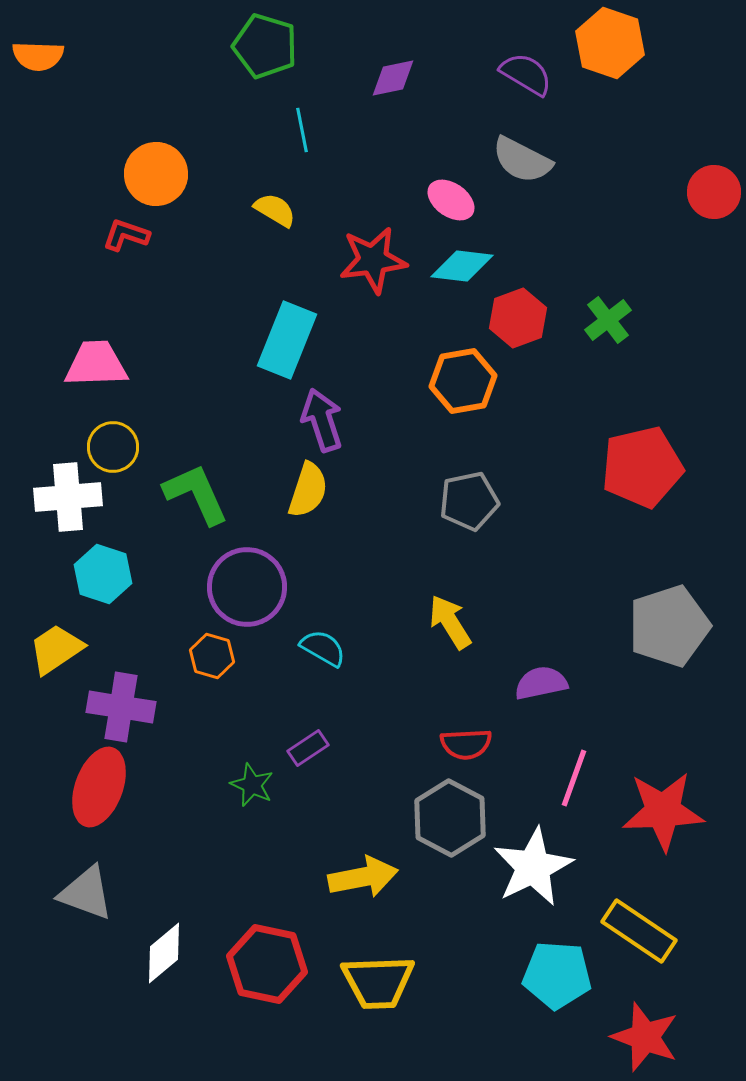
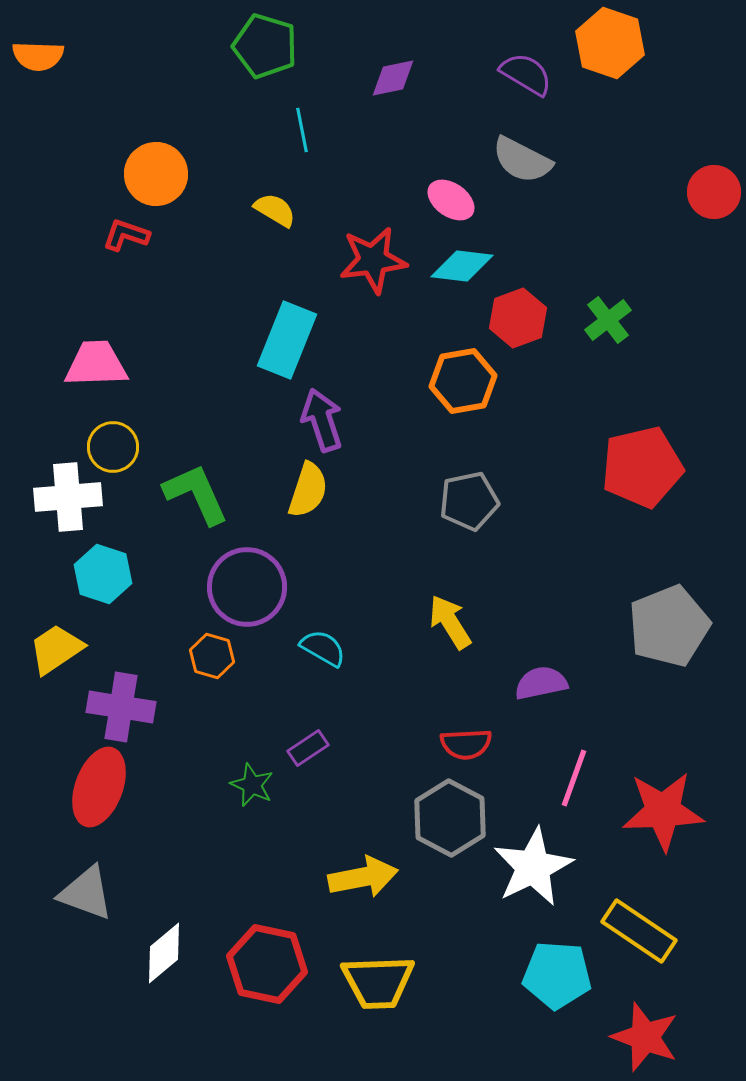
gray pentagon at (669, 626): rotated 4 degrees counterclockwise
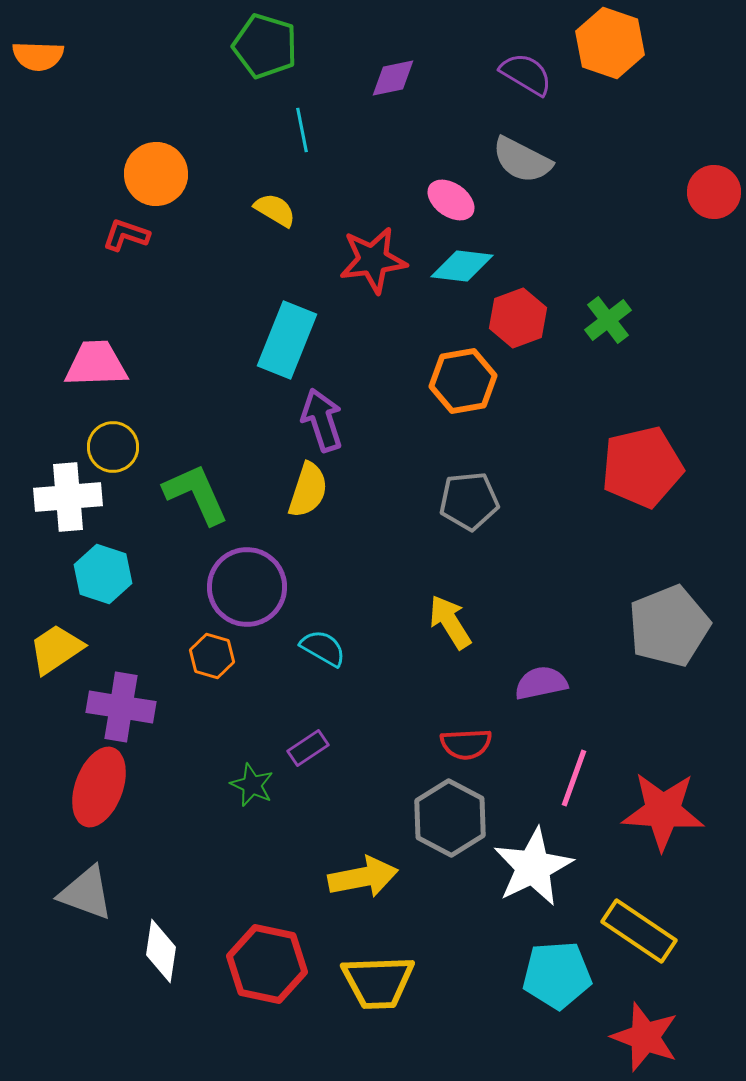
gray pentagon at (469, 501): rotated 6 degrees clockwise
red star at (663, 811): rotated 6 degrees clockwise
white diamond at (164, 953): moved 3 px left, 2 px up; rotated 42 degrees counterclockwise
cyan pentagon at (557, 975): rotated 8 degrees counterclockwise
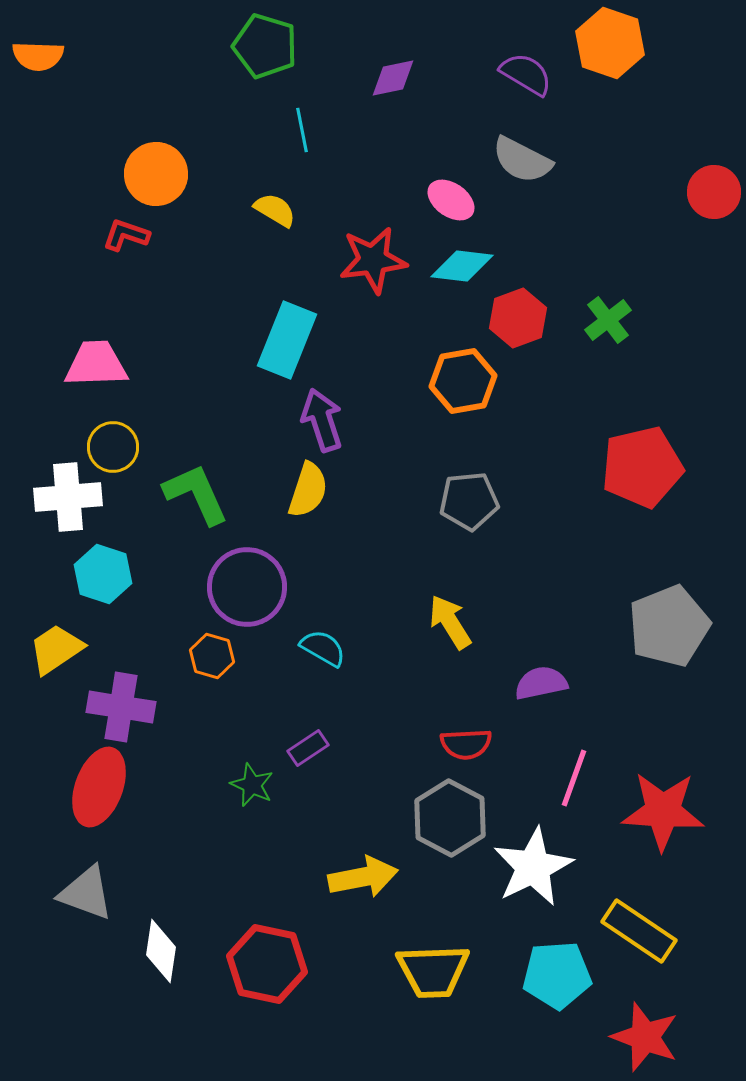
yellow trapezoid at (378, 982): moved 55 px right, 11 px up
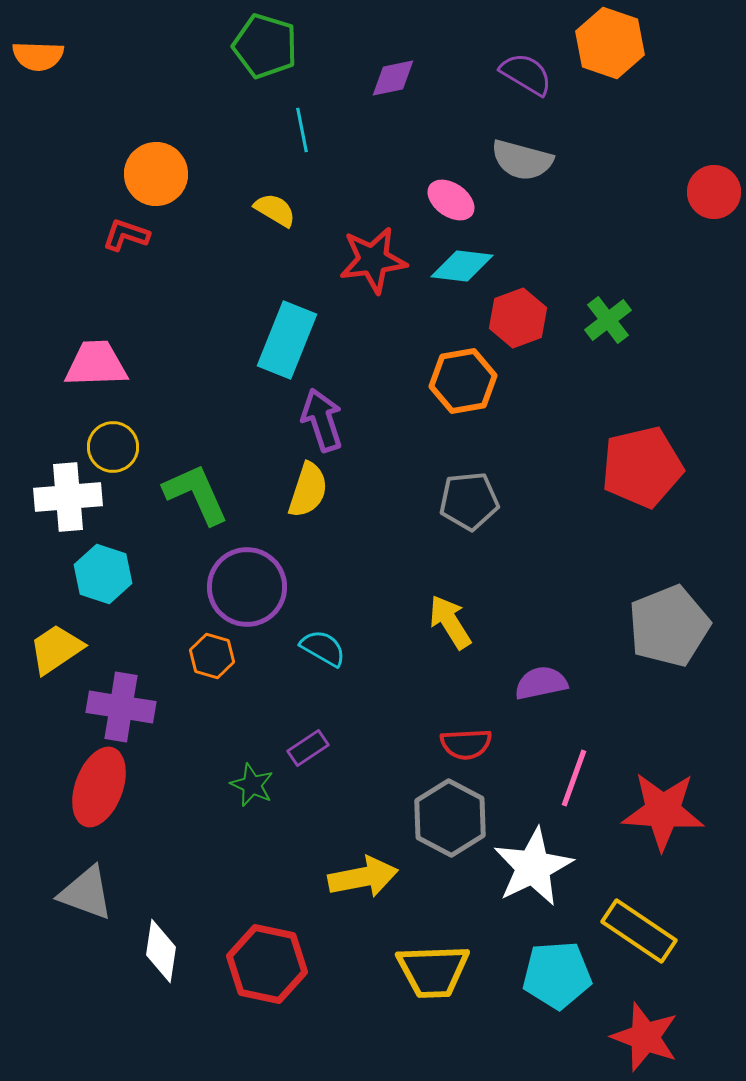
gray semicircle at (522, 160): rotated 12 degrees counterclockwise
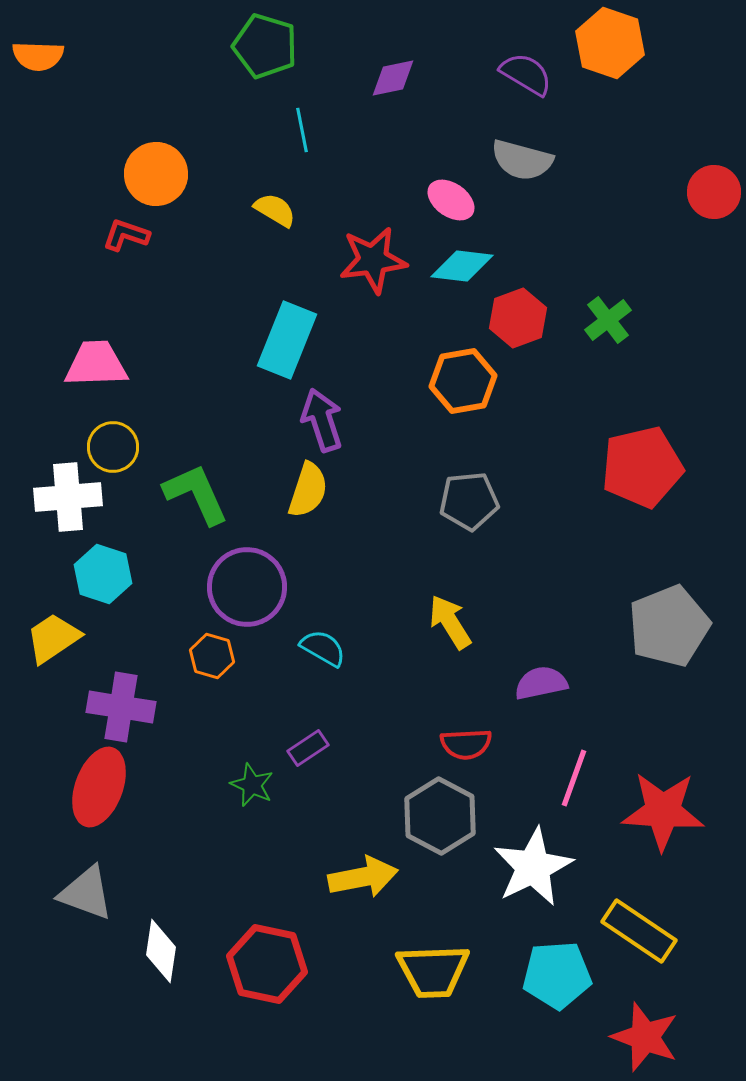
yellow trapezoid at (56, 649): moved 3 px left, 11 px up
gray hexagon at (450, 818): moved 10 px left, 2 px up
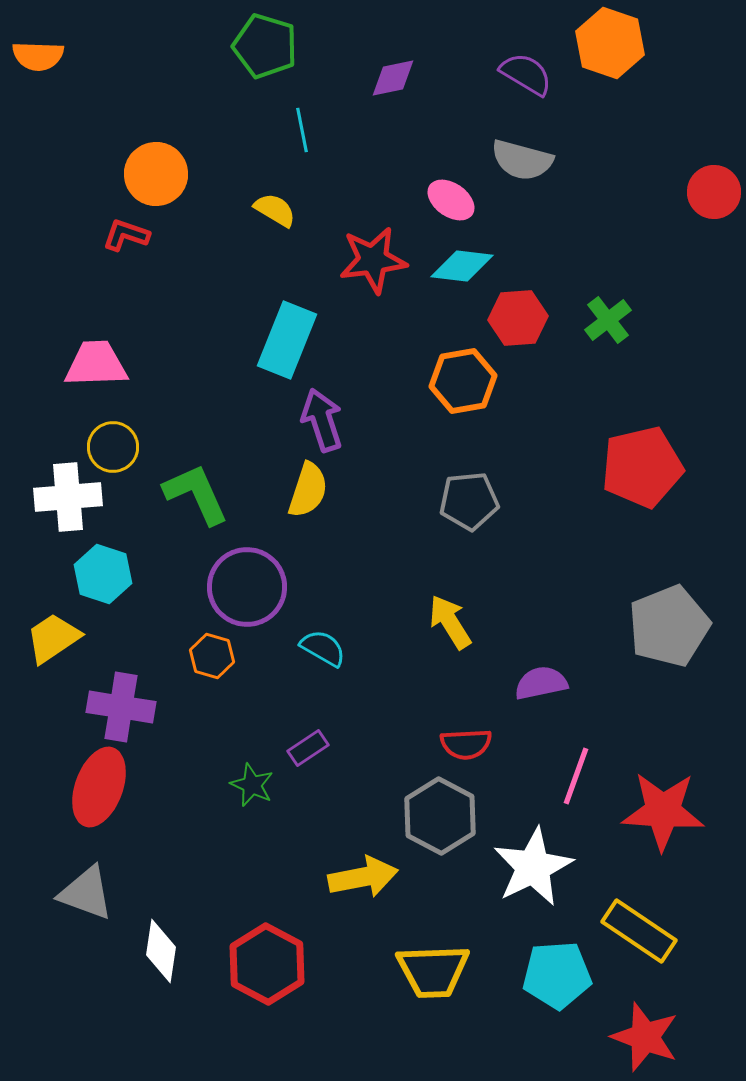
red hexagon at (518, 318): rotated 16 degrees clockwise
pink line at (574, 778): moved 2 px right, 2 px up
red hexagon at (267, 964): rotated 16 degrees clockwise
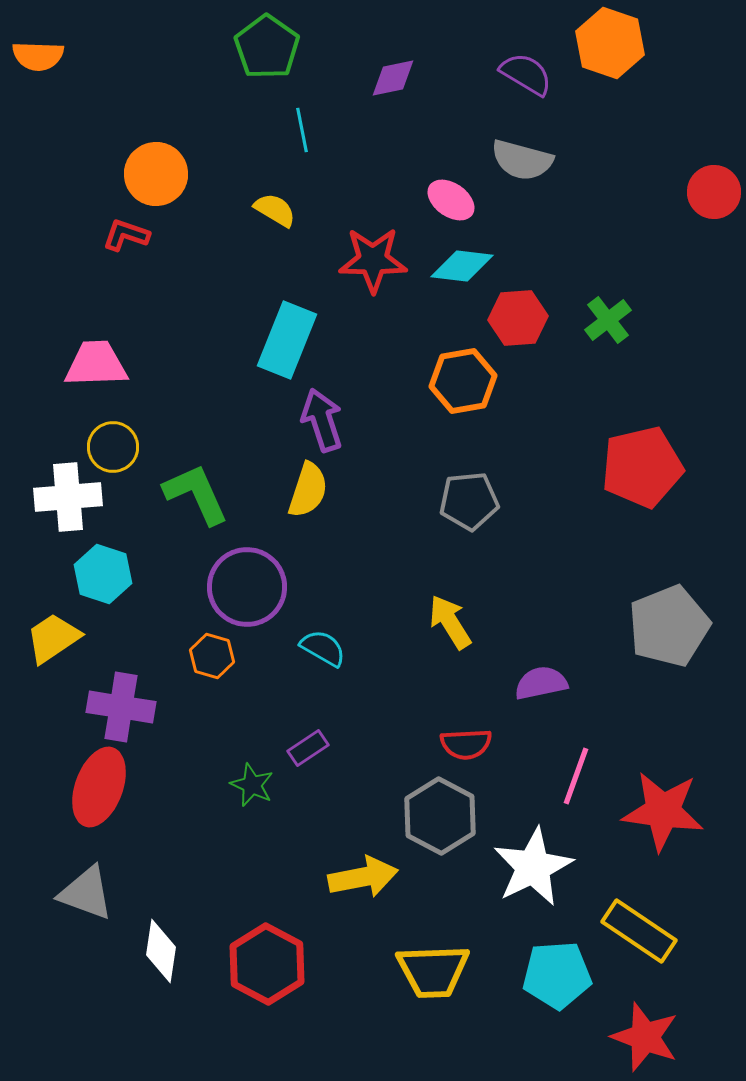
green pentagon at (265, 46): moved 2 px right, 1 px down; rotated 18 degrees clockwise
red star at (373, 260): rotated 8 degrees clockwise
red star at (663, 811): rotated 4 degrees clockwise
